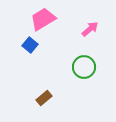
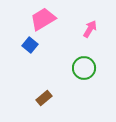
pink arrow: rotated 18 degrees counterclockwise
green circle: moved 1 px down
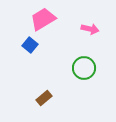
pink arrow: rotated 72 degrees clockwise
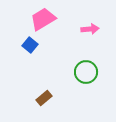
pink arrow: rotated 18 degrees counterclockwise
green circle: moved 2 px right, 4 px down
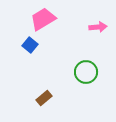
pink arrow: moved 8 px right, 2 px up
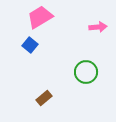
pink trapezoid: moved 3 px left, 2 px up
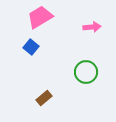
pink arrow: moved 6 px left
blue square: moved 1 px right, 2 px down
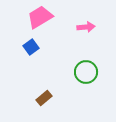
pink arrow: moved 6 px left
blue square: rotated 14 degrees clockwise
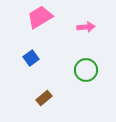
blue square: moved 11 px down
green circle: moved 2 px up
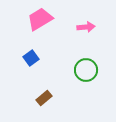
pink trapezoid: moved 2 px down
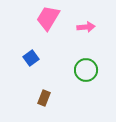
pink trapezoid: moved 8 px right, 1 px up; rotated 28 degrees counterclockwise
brown rectangle: rotated 28 degrees counterclockwise
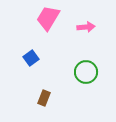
green circle: moved 2 px down
